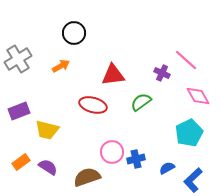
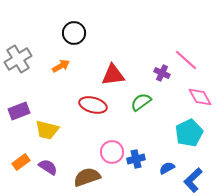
pink diamond: moved 2 px right, 1 px down
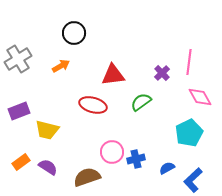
pink line: moved 3 px right, 2 px down; rotated 55 degrees clockwise
purple cross: rotated 21 degrees clockwise
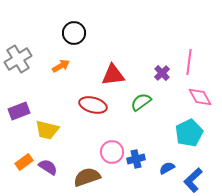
orange rectangle: moved 3 px right
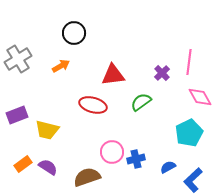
purple rectangle: moved 2 px left, 4 px down
orange rectangle: moved 1 px left, 2 px down
blue semicircle: moved 1 px right, 1 px up
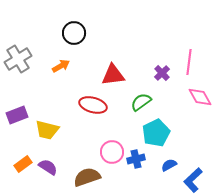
cyan pentagon: moved 33 px left
blue semicircle: moved 1 px right, 2 px up
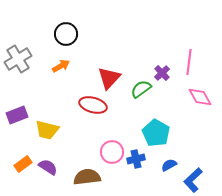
black circle: moved 8 px left, 1 px down
red triangle: moved 4 px left, 3 px down; rotated 40 degrees counterclockwise
green semicircle: moved 13 px up
cyan pentagon: rotated 16 degrees counterclockwise
brown semicircle: rotated 12 degrees clockwise
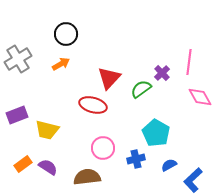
orange arrow: moved 2 px up
pink circle: moved 9 px left, 4 px up
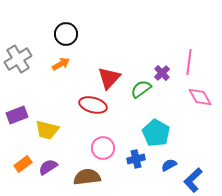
purple semicircle: rotated 66 degrees counterclockwise
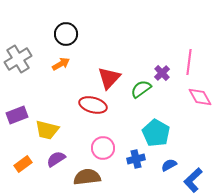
purple semicircle: moved 8 px right, 8 px up
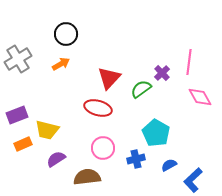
red ellipse: moved 5 px right, 3 px down
orange rectangle: moved 20 px up; rotated 12 degrees clockwise
